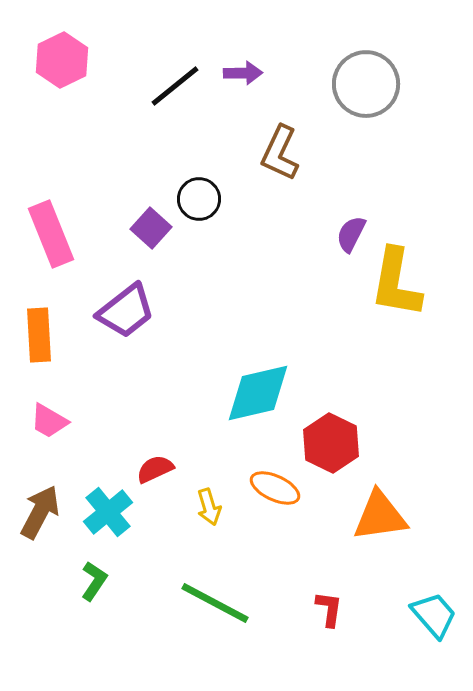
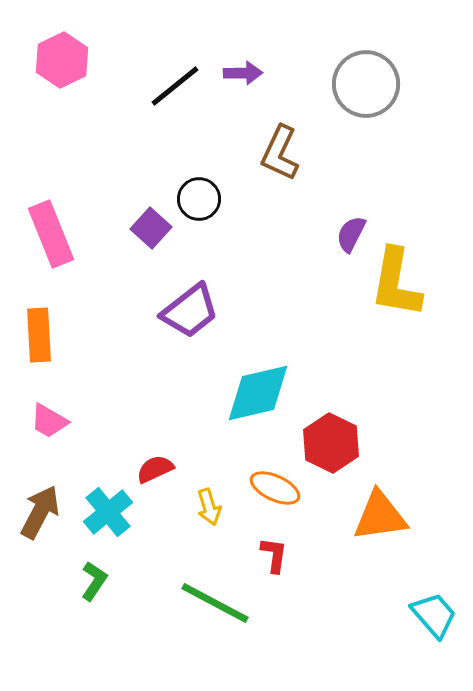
purple trapezoid: moved 64 px right
red L-shape: moved 55 px left, 54 px up
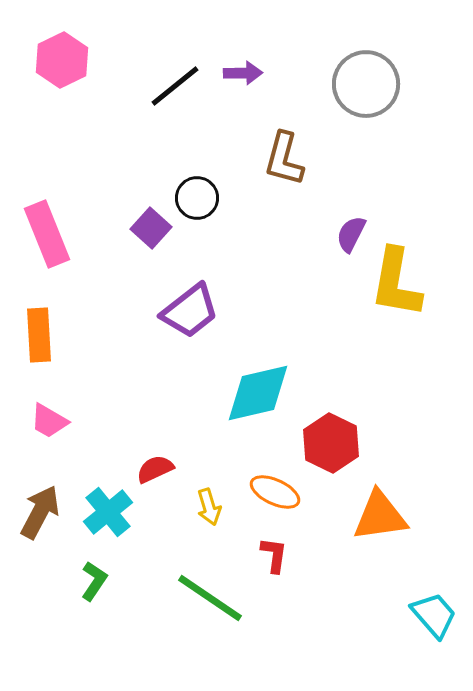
brown L-shape: moved 4 px right, 6 px down; rotated 10 degrees counterclockwise
black circle: moved 2 px left, 1 px up
pink rectangle: moved 4 px left
orange ellipse: moved 4 px down
green line: moved 5 px left, 5 px up; rotated 6 degrees clockwise
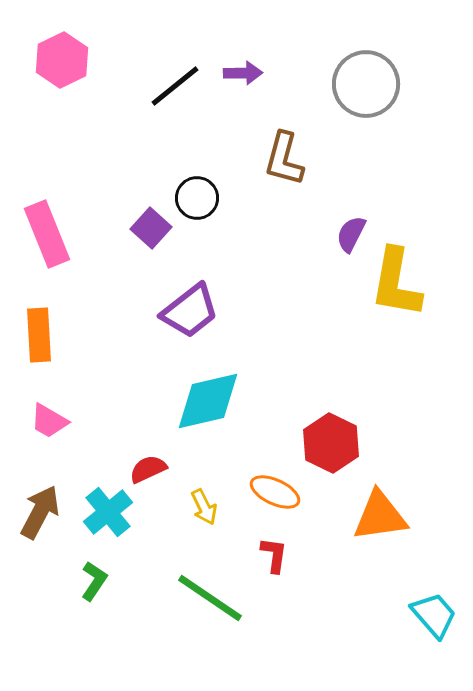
cyan diamond: moved 50 px left, 8 px down
red semicircle: moved 7 px left
yellow arrow: moved 5 px left; rotated 9 degrees counterclockwise
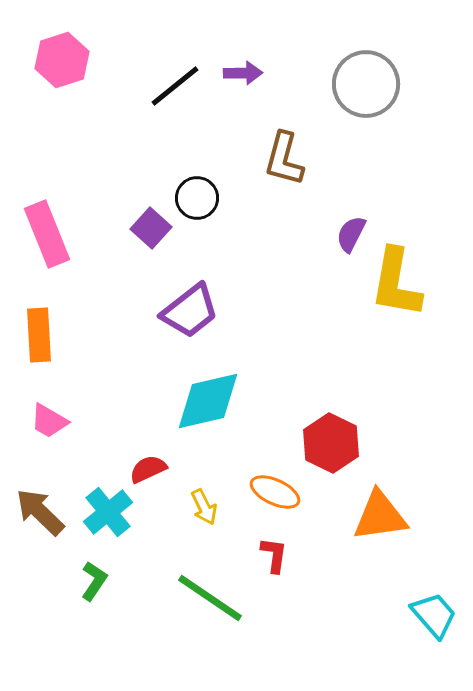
pink hexagon: rotated 8 degrees clockwise
brown arrow: rotated 74 degrees counterclockwise
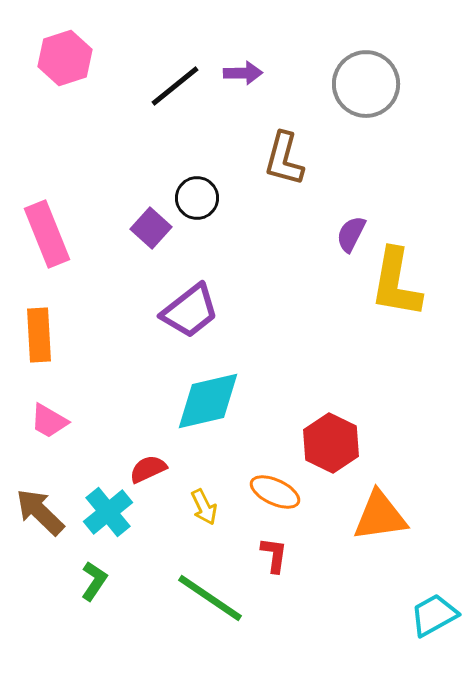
pink hexagon: moved 3 px right, 2 px up
cyan trapezoid: rotated 78 degrees counterclockwise
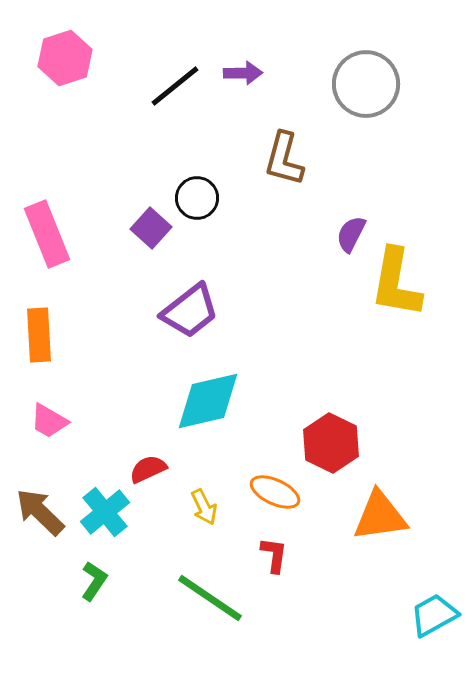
cyan cross: moved 3 px left
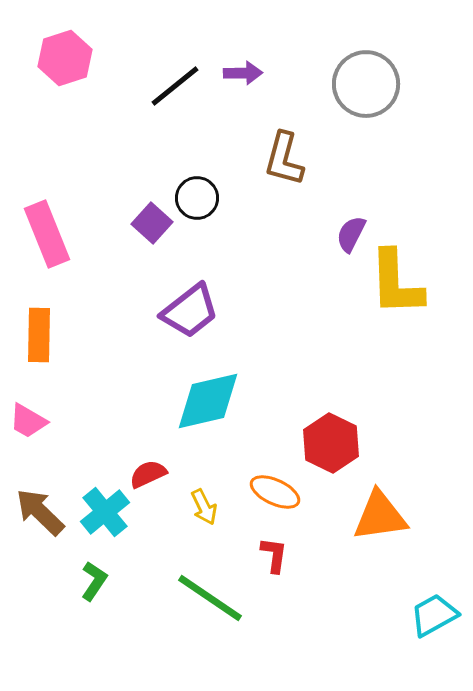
purple square: moved 1 px right, 5 px up
yellow L-shape: rotated 12 degrees counterclockwise
orange rectangle: rotated 4 degrees clockwise
pink trapezoid: moved 21 px left
red semicircle: moved 5 px down
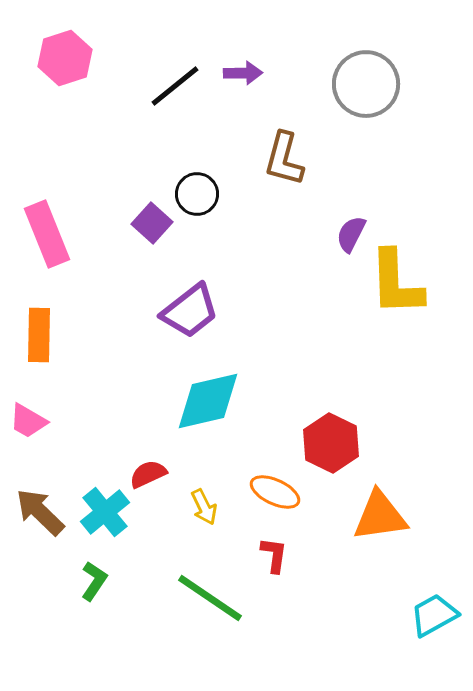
black circle: moved 4 px up
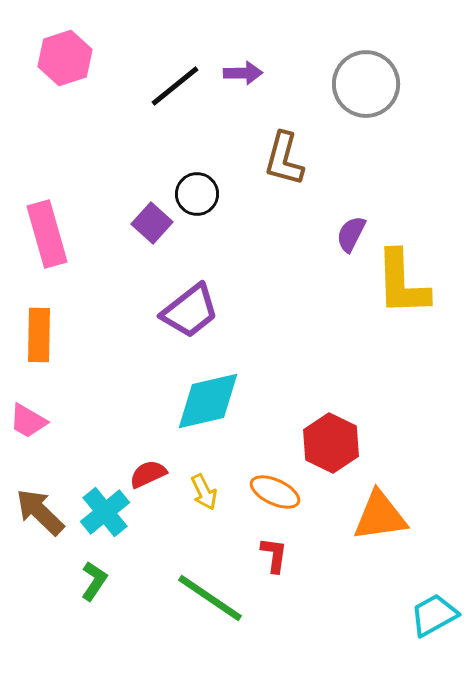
pink rectangle: rotated 6 degrees clockwise
yellow L-shape: moved 6 px right
yellow arrow: moved 15 px up
